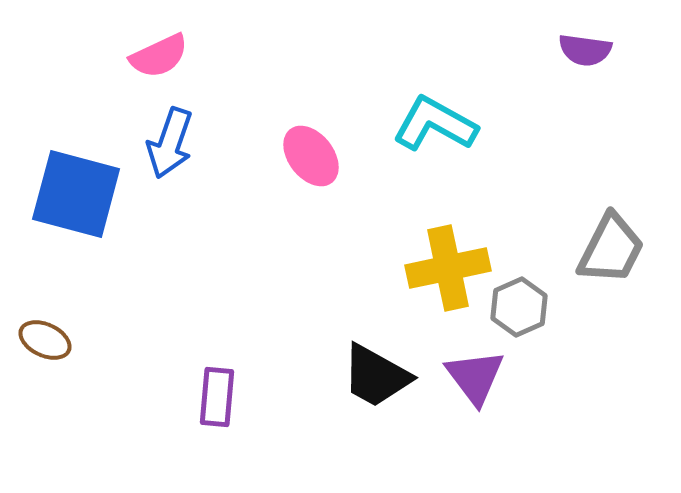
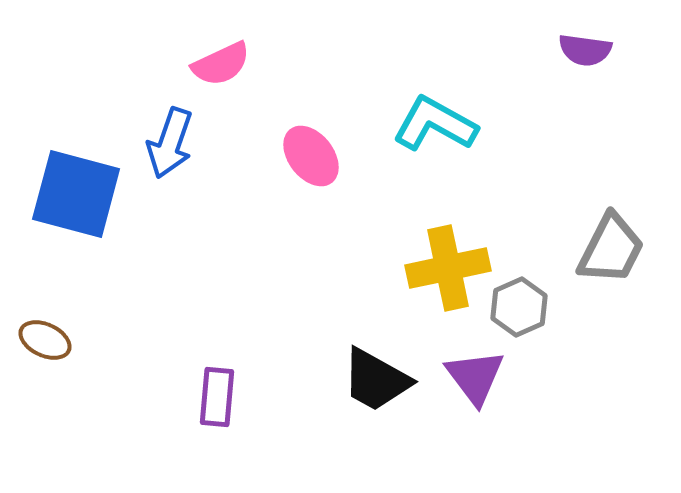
pink semicircle: moved 62 px right, 8 px down
black trapezoid: moved 4 px down
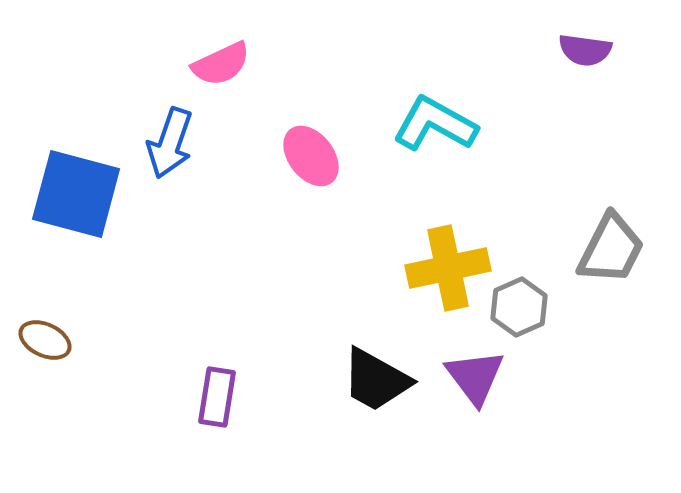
purple rectangle: rotated 4 degrees clockwise
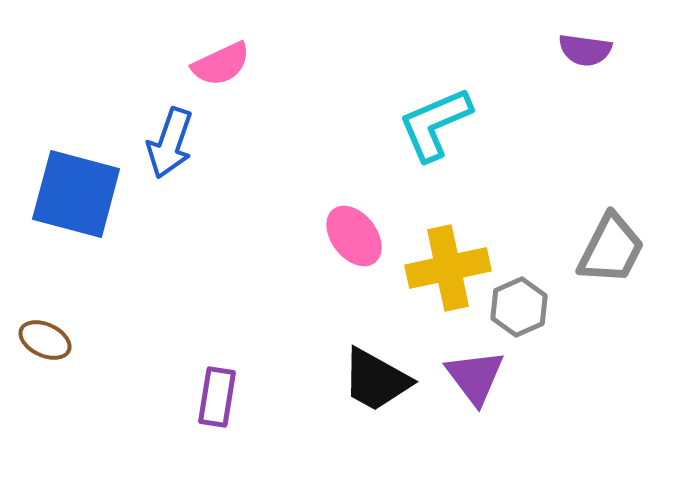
cyan L-shape: rotated 52 degrees counterclockwise
pink ellipse: moved 43 px right, 80 px down
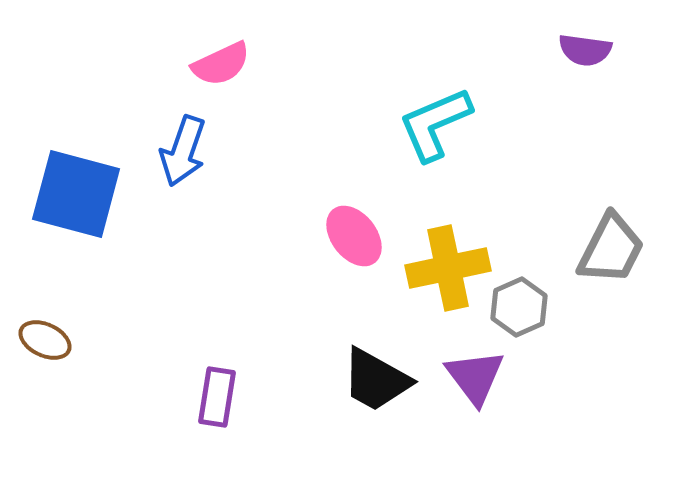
blue arrow: moved 13 px right, 8 px down
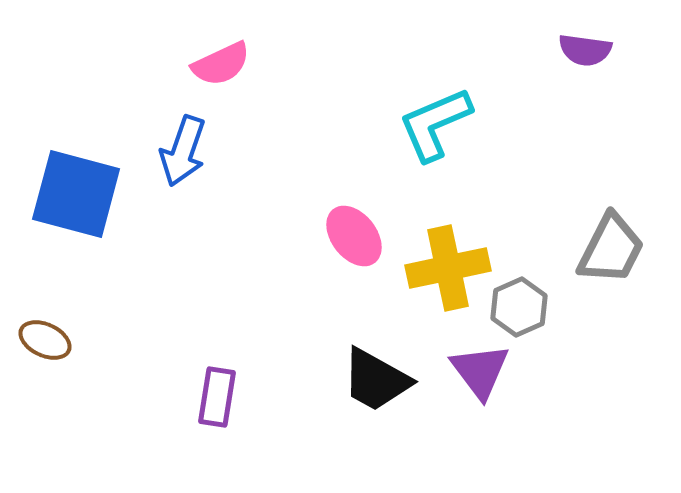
purple triangle: moved 5 px right, 6 px up
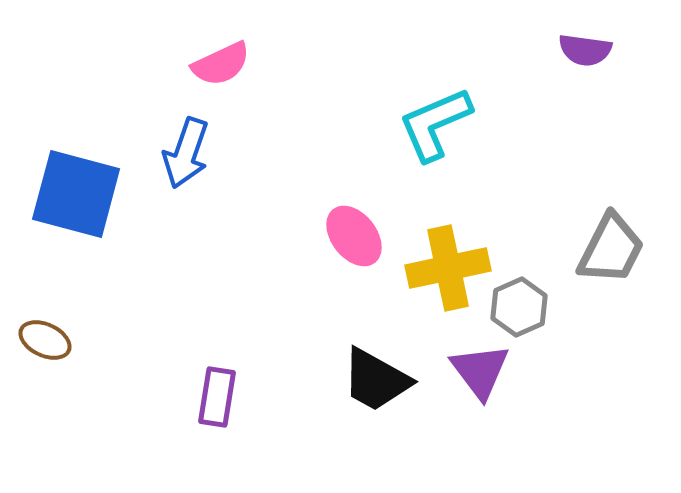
blue arrow: moved 3 px right, 2 px down
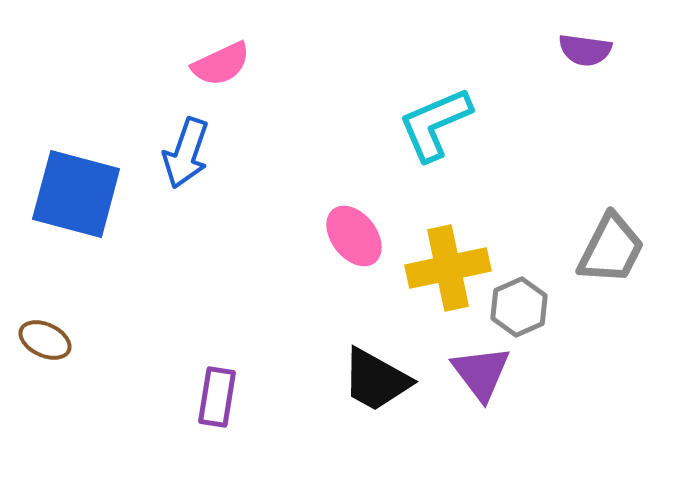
purple triangle: moved 1 px right, 2 px down
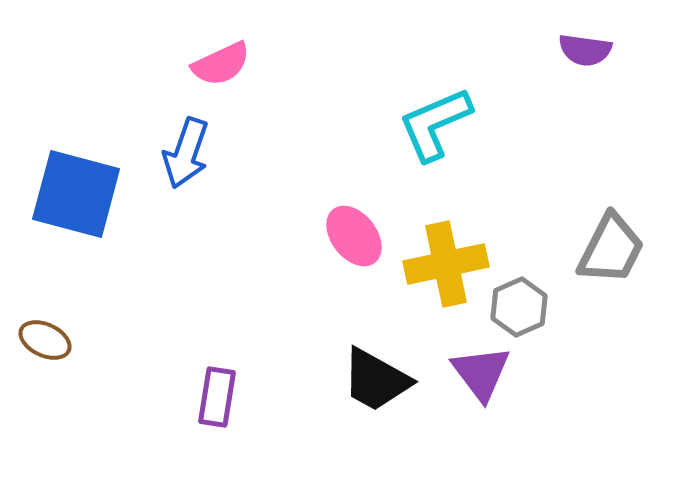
yellow cross: moved 2 px left, 4 px up
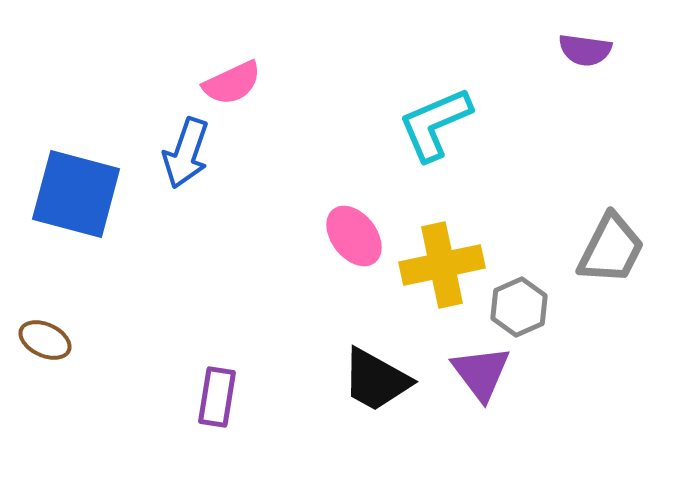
pink semicircle: moved 11 px right, 19 px down
yellow cross: moved 4 px left, 1 px down
